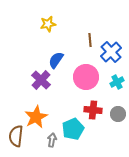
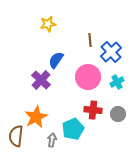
pink circle: moved 2 px right
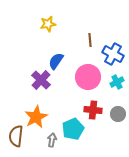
blue cross: moved 2 px right, 2 px down; rotated 20 degrees counterclockwise
blue semicircle: moved 1 px down
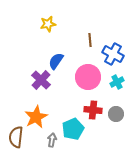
gray circle: moved 2 px left
brown semicircle: moved 1 px down
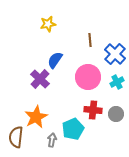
blue cross: moved 2 px right; rotated 15 degrees clockwise
blue semicircle: moved 1 px left, 1 px up
purple cross: moved 1 px left, 1 px up
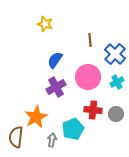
yellow star: moved 3 px left; rotated 28 degrees clockwise
purple cross: moved 16 px right, 8 px down; rotated 18 degrees clockwise
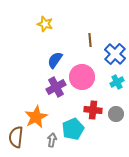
pink circle: moved 6 px left
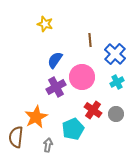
red cross: rotated 30 degrees clockwise
gray arrow: moved 4 px left, 5 px down
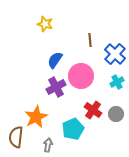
pink circle: moved 1 px left, 1 px up
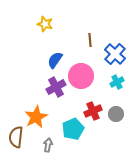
red cross: moved 1 px down; rotated 30 degrees clockwise
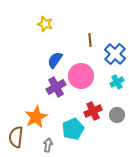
gray circle: moved 1 px right, 1 px down
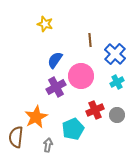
red cross: moved 2 px right, 1 px up
